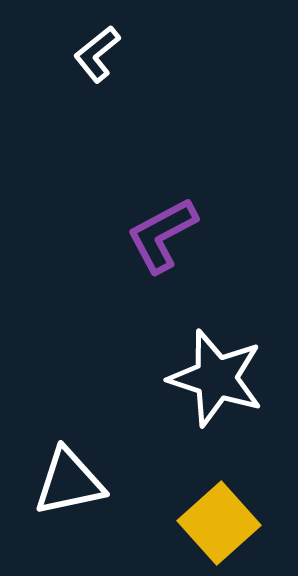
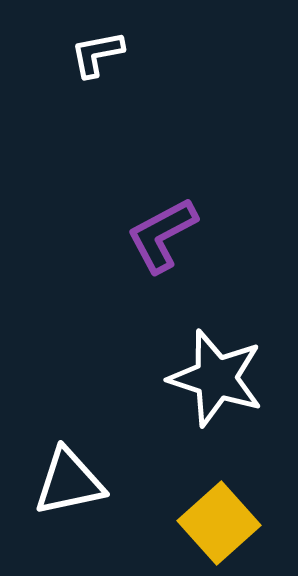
white L-shape: rotated 28 degrees clockwise
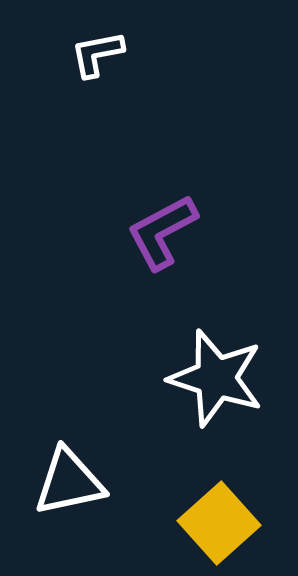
purple L-shape: moved 3 px up
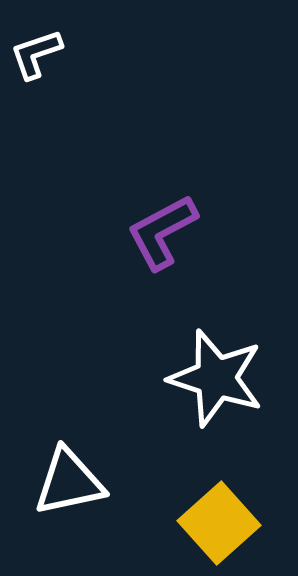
white L-shape: moved 61 px left; rotated 8 degrees counterclockwise
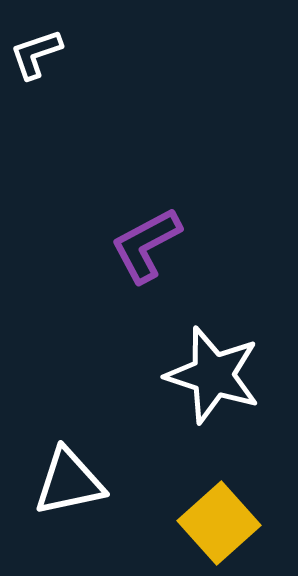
purple L-shape: moved 16 px left, 13 px down
white star: moved 3 px left, 3 px up
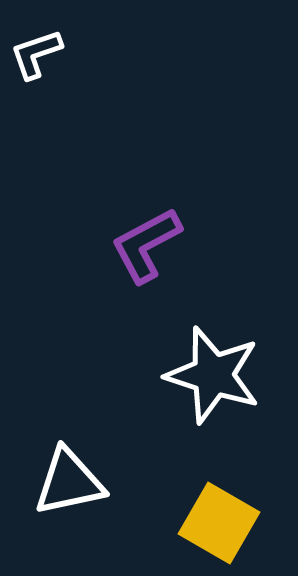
yellow square: rotated 18 degrees counterclockwise
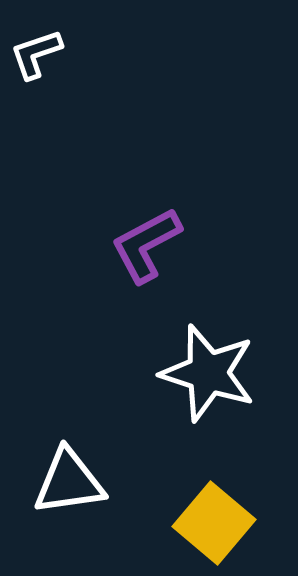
white star: moved 5 px left, 2 px up
white triangle: rotated 4 degrees clockwise
yellow square: moved 5 px left; rotated 10 degrees clockwise
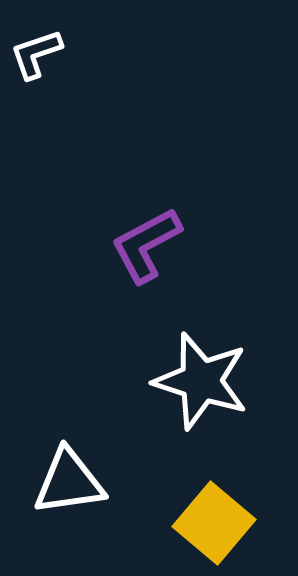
white star: moved 7 px left, 8 px down
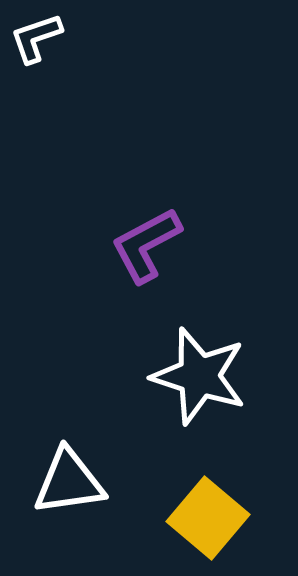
white L-shape: moved 16 px up
white star: moved 2 px left, 5 px up
yellow square: moved 6 px left, 5 px up
